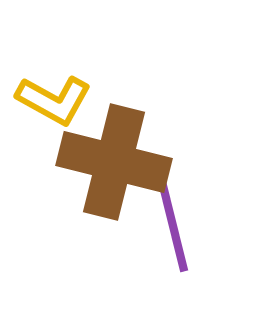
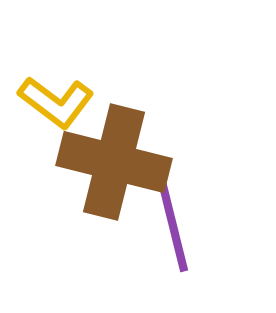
yellow L-shape: moved 2 px right, 2 px down; rotated 8 degrees clockwise
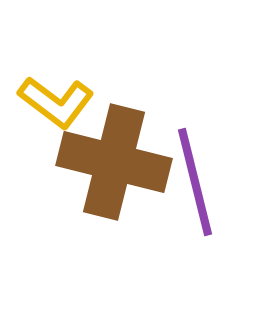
purple line: moved 24 px right, 36 px up
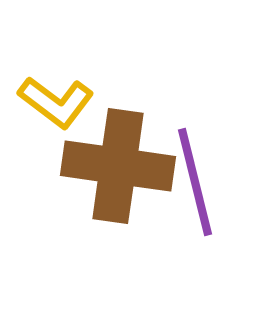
brown cross: moved 4 px right, 4 px down; rotated 6 degrees counterclockwise
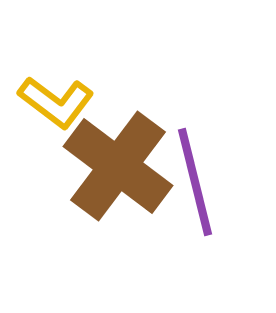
brown cross: rotated 29 degrees clockwise
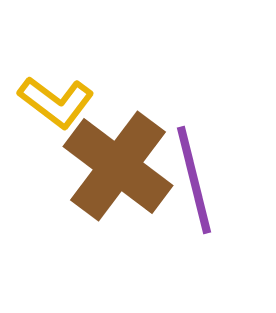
purple line: moved 1 px left, 2 px up
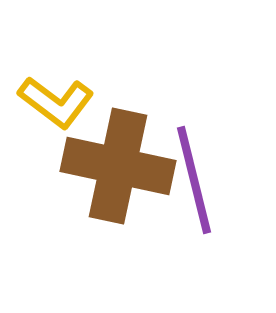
brown cross: rotated 25 degrees counterclockwise
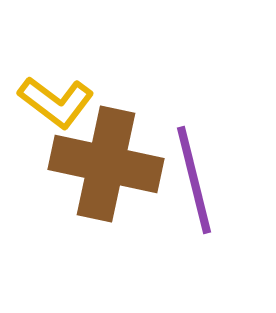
brown cross: moved 12 px left, 2 px up
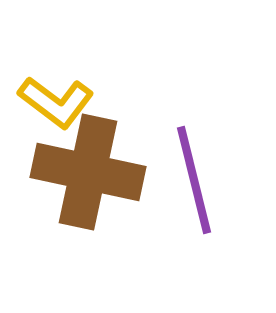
brown cross: moved 18 px left, 8 px down
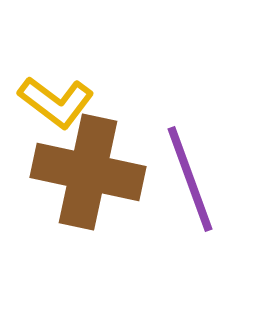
purple line: moved 4 px left, 1 px up; rotated 6 degrees counterclockwise
